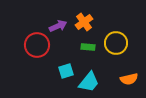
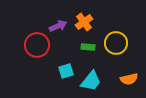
cyan trapezoid: moved 2 px right, 1 px up
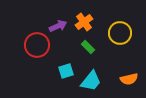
yellow circle: moved 4 px right, 10 px up
green rectangle: rotated 40 degrees clockwise
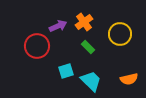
yellow circle: moved 1 px down
red circle: moved 1 px down
cyan trapezoid: rotated 85 degrees counterclockwise
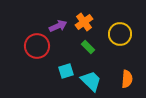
orange semicircle: moved 2 px left; rotated 72 degrees counterclockwise
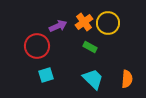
yellow circle: moved 12 px left, 11 px up
green rectangle: moved 2 px right; rotated 16 degrees counterclockwise
cyan square: moved 20 px left, 4 px down
cyan trapezoid: moved 2 px right, 2 px up
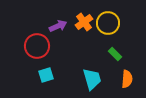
green rectangle: moved 25 px right, 7 px down; rotated 16 degrees clockwise
cyan trapezoid: moved 1 px left; rotated 30 degrees clockwise
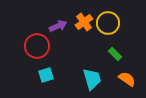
orange semicircle: rotated 60 degrees counterclockwise
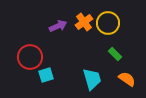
red circle: moved 7 px left, 11 px down
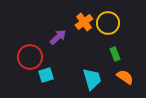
purple arrow: moved 11 px down; rotated 18 degrees counterclockwise
green rectangle: rotated 24 degrees clockwise
orange semicircle: moved 2 px left, 2 px up
